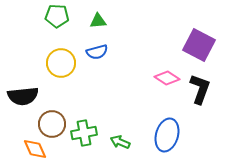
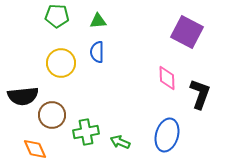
purple square: moved 12 px left, 13 px up
blue semicircle: rotated 105 degrees clockwise
pink diamond: rotated 55 degrees clockwise
black L-shape: moved 5 px down
brown circle: moved 9 px up
green cross: moved 2 px right, 1 px up
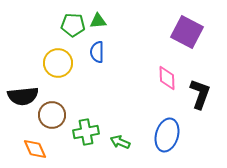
green pentagon: moved 16 px right, 9 px down
yellow circle: moved 3 px left
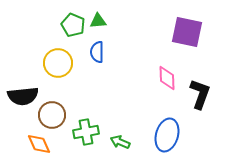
green pentagon: rotated 20 degrees clockwise
purple square: rotated 16 degrees counterclockwise
orange diamond: moved 4 px right, 5 px up
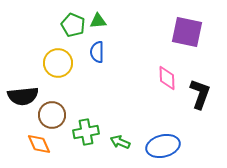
blue ellipse: moved 4 px left, 11 px down; rotated 60 degrees clockwise
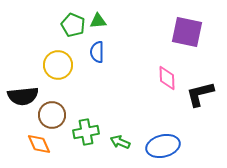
yellow circle: moved 2 px down
black L-shape: rotated 124 degrees counterclockwise
